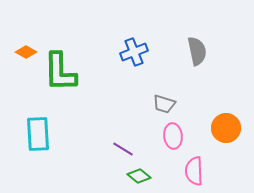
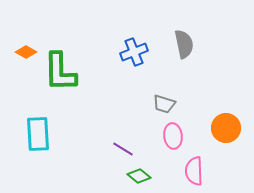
gray semicircle: moved 13 px left, 7 px up
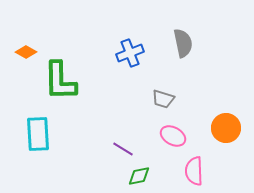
gray semicircle: moved 1 px left, 1 px up
blue cross: moved 4 px left, 1 px down
green L-shape: moved 9 px down
gray trapezoid: moved 1 px left, 5 px up
pink ellipse: rotated 55 degrees counterclockwise
green diamond: rotated 50 degrees counterclockwise
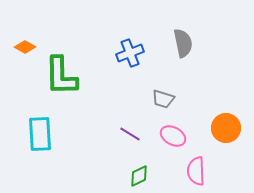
orange diamond: moved 1 px left, 5 px up
green L-shape: moved 1 px right, 5 px up
cyan rectangle: moved 2 px right
purple line: moved 7 px right, 15 px up
pink semicircle: moved 2 px right
green diamond: rotated 15 degrees counterclockwise
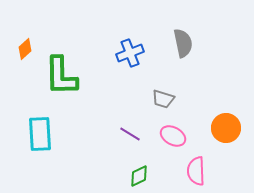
orange diamond: moved 2 px down; rotated 70 degrees counterclockwise
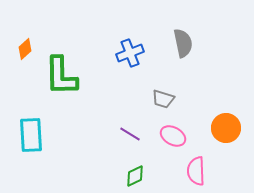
cyan rectangle: moved 9 px left, 1 px down
green diamond: moved 4 px left
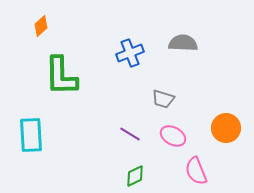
gray semicircle: rotated 76 degrees counterclockwise
orange diamond: moved 16 px right, 23 px up
pink semicircle: rotated 20 degrees counterclockwise
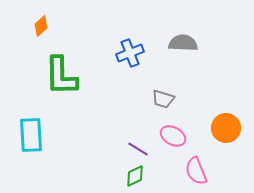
purple line: moved 8 px right, 15 px down
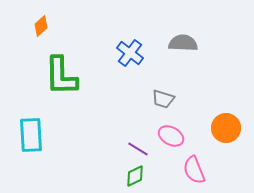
blue cross: rotated 32 degrees counterclockwise
pink ellipse: moved 2 px left
pink semicircle: moved 2 px left, 1 px up
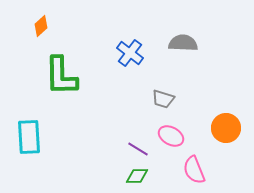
cyan rectangle: moved 2 px left, 2 px down
green diamond: moved 2 px right; rotated 25 degrees clockwise
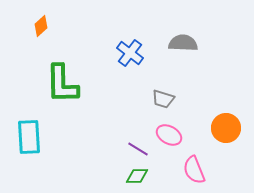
green L-shape: moved 1 px right, 8 px down
pink ellipse: moved 2 px left, 1 px up
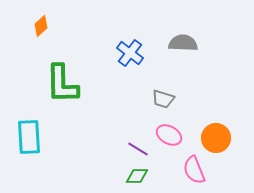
orange circle: moved 10 px left, 10 px down
